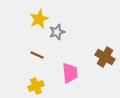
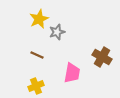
brown cross: moved 3 px left
pink trapezoid: moved 2 px right; rotated 15 degrees clockwise
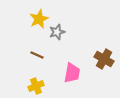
brown cross: moved 2 px right, 2 px down
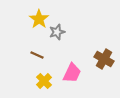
yellow star: rotated 12 degrees counterclockwise
pink trapezoid: rotated 15 degrees clockwise
yellow cross: moved 8 px right, 5 px up; rotated 21 degrees counterclockwise
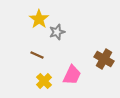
pink trapezoid: moved 2 px down
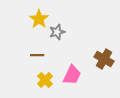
brown line: rotated 24 degrees counterclockwise
yellow cross: moved 1 px right, 1 px up
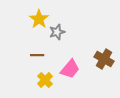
pink trapezoid: moved 2 px left, 6 px up; rotated 15 degrees clockwise
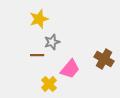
yellow star: rotated 18 degrees clockwise
gray star: moved 5 px left, 10 px down
yellow cross: moved 4 px right, 4 px down
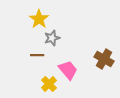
yellow star: rotated 18 degrees counterclockwise
gray star: moved 4 px up
pink trapezoid: moved 2 px left, 1 px down; rotated 80 degrees counterclockwise
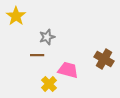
yellow star: moved 23 px left, 3 px up
gray star: moved 5 px left, 1 px up
pink trapezoid: rotated 35 degrees counterclockwise
